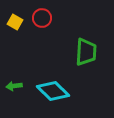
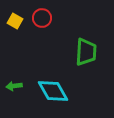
yellow square: moved 1 px up
cyan diamond: rotated 16 degrees clockwise
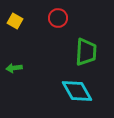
red circle: moved 16 px right
green arrow: moved 18 px up
cyan diamond: moved 24 px right
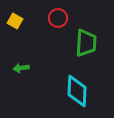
green trapezoid: moved 9 px up
green arrow: moved 7 px right
cyan diamond: rotated 32 degrees clockwise
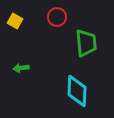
red circle: moved 1 px left, 1 px up
green trapezoid: rotated 8 degrees counterclockwise
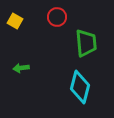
cyan diamond: moved 3 px right, 4 px up; rotated 12 degrees clockwise
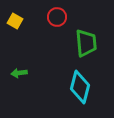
green arrow: moved 2 px left, 5 px down
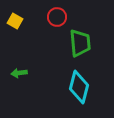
green trapezoid: moved 6 px left
cyan diamond: moved 1 px left
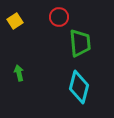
red circle: moved 2 px right
yellow square: rotated 28 degrees clockwise
green arrow: rotated 84 degrees clockwise
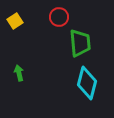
cyan diamond: moved 8 px right, 4 px up
